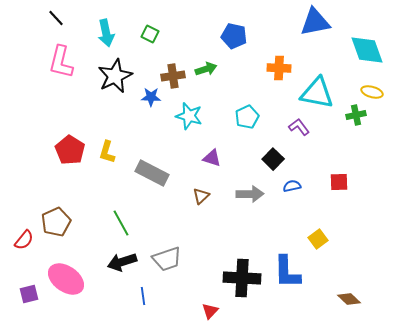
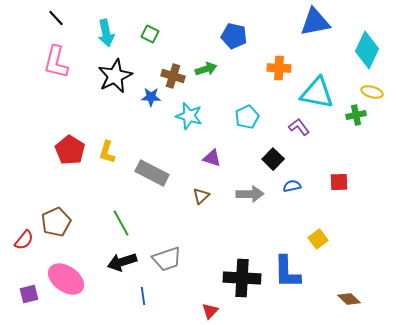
cyan diamond: rotated 45 degrees clockwise
pink L-shape: moved 5 px left
brown cross: rotated 25 degrees clockwise
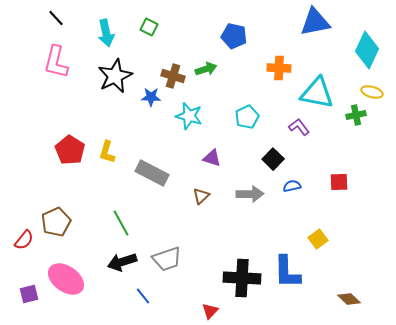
green square: moved 1 px left, 7 px up
blue line: rotated 30 degrees counterclockwise
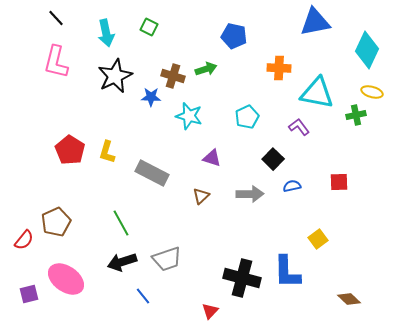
black cross: rotated 12 degrees clockwise
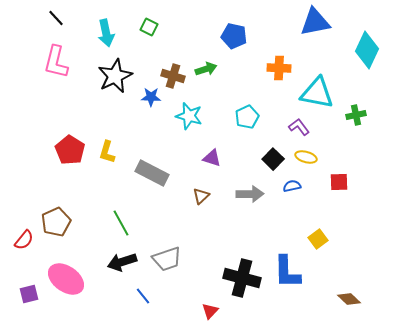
yellow ellipse: moved 66 px left, 65 px down
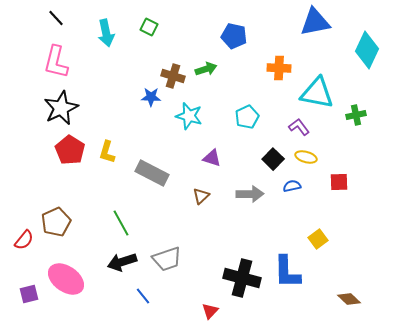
black star: moved 54 px left, 32 px down
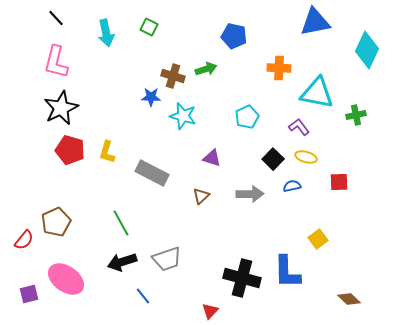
cyan star: moved 6 px left
red pentagon: rotated 16 degrees counterclockwise
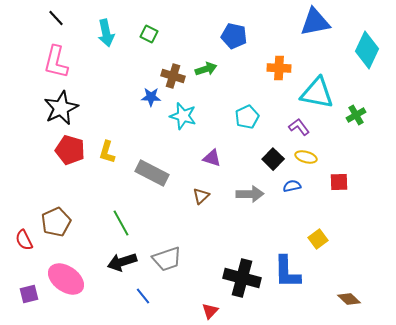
green square: moved 7 px down
green cross: rotated 18 degrees counterclockwise
red semicircle: rotated 115 degrees clockwise
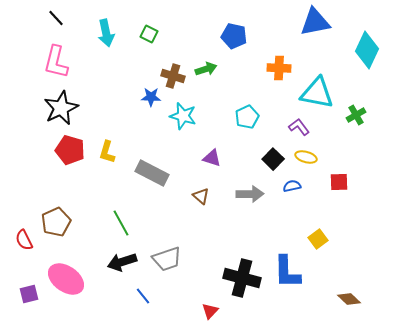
brown triangle: rotated 36 degrees counterclockwise
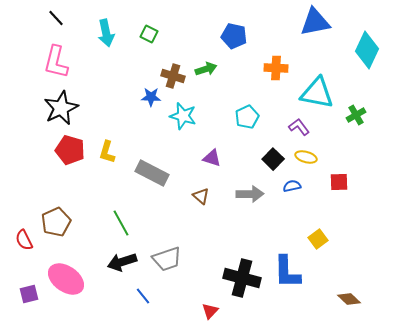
orange cross: moved 3 px left
